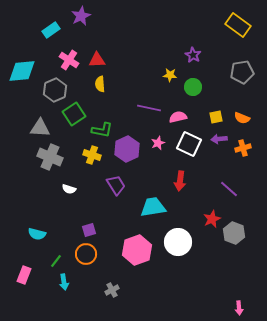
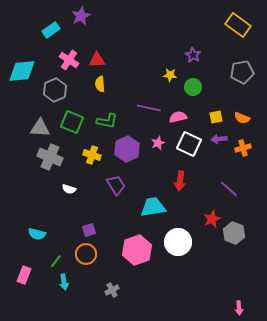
green square at (74, 114): moved 2 px left, 8 px down; rotated 35 degrees counterclockwise
green L-shape at (102, 130): moved 5 px right, 9 px up
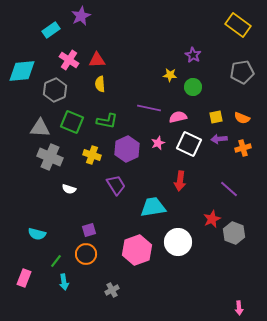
pink rectangle at (24, 275): moved 3 px down
